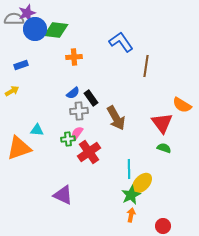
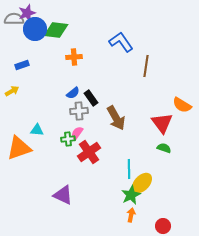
blue rectangle: moved 1 px right
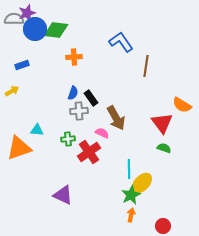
blue semicircle: rotated 32 degrees counterclockwise
pink semicircle: moved 25 px right; rotated 80 degrees clockwise
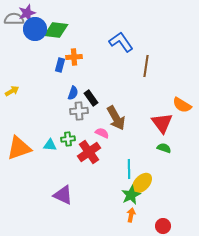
blue rectangle: moved 38 px right; rotated 56 degrees counterclockwise
cyan triangle: moved 13 px right, 15 px down
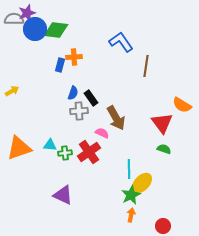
green cross: moved 3 px left, 14 px down
green semicircle: moved 1 px down
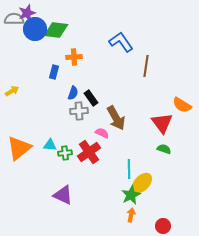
blue rectangle: moved 6 px left, 7 px down
orange triangle: rotated 20 degrees counterclockwise
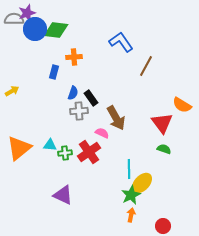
brown line: rotated 20 degrees clockwise
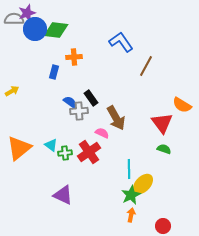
blue semicircle: moved 3 px left, 9 px down; rotated 72 degrees counterclockwise
cyan triangle: moved 1 px right; rotated 32 degrees clockwise
yellow ellipse: moved 1 px right, 1 px down
